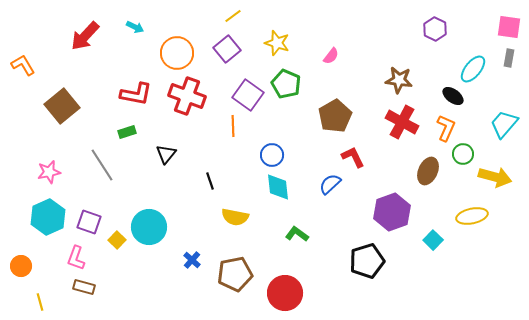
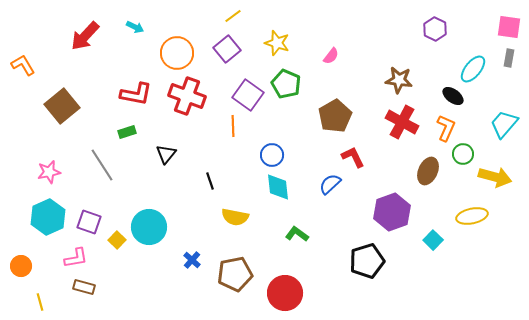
pink L-shape at (76, 258): rotated 120 degrees counterclockwise
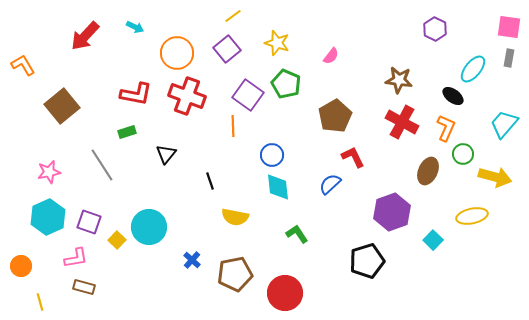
green L-shape at (297, 234): rotated 20 degrees clockwise
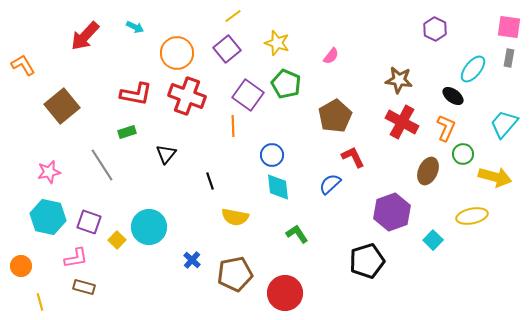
cyan hexagon at (48, 217): rotated 24 degrees counterclockwise
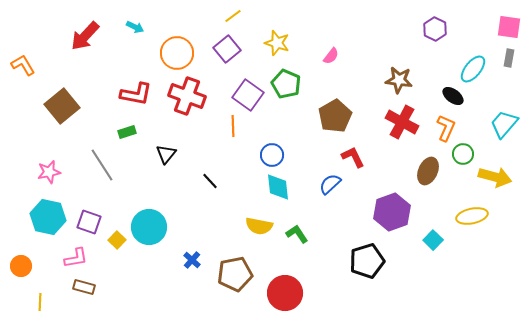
black line at (210, 181): rotated 24 degrees counterclockwise
yellow semicircle at (235, 217): moved 24 px right, 9 px down
yellow line at (40, 302): rotated 18 degrees clockwise
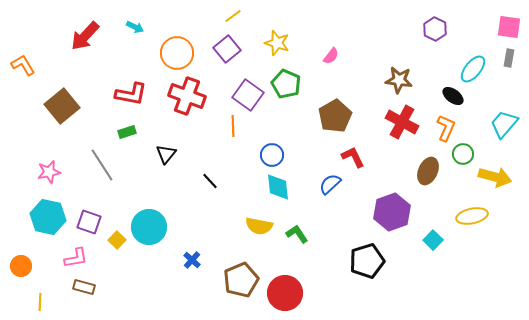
red L-shape at (136, 94): moved 5 px left
brown pentagon at (235, 274): moved 6 px right, 6 px down; rotated 12 degrees counterclockwise
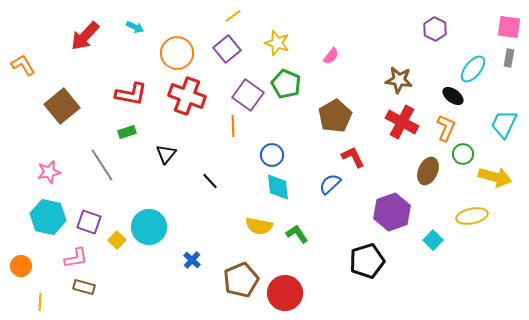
cyan trapezoid at (504, 124): rotated 16 degrees counterclockwise
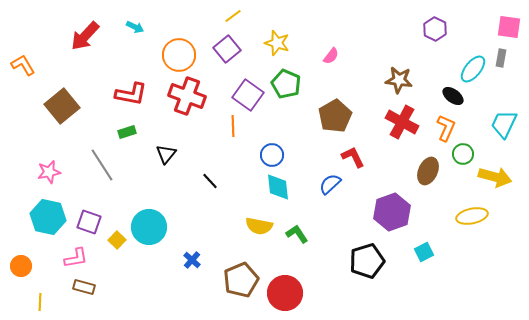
orange circle at (177, 53): moved 2 px right, 2 px down
gray rectangle at (509, 58): moved 8 px left
cyan square at (433, 240): moved 9 px left, 12 px down; rotated 18 degrees clockwise
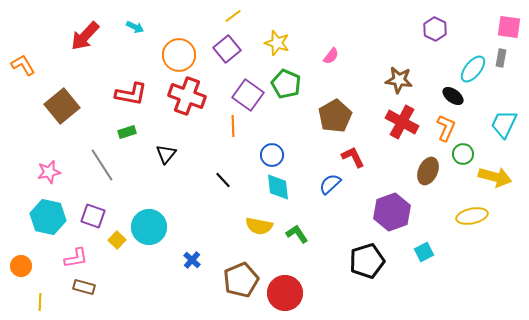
black line at (210, 181): moved 13 px right, 1 px up
purple square at (89, 222): moved 4 px right, 6 px up
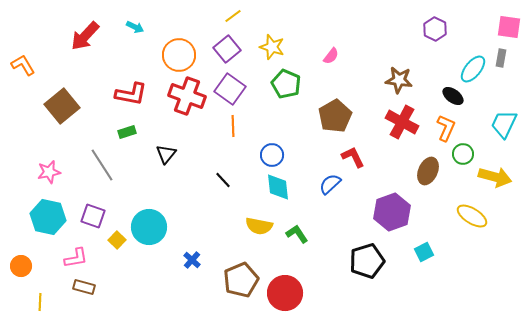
yellow star at (277, 43): moved 5 px left, 4 px down
purple square at (248, 95): moved 18 px left, 6 px up
yellow ellipse at (472, 216): rotated 44 degrees clockwise
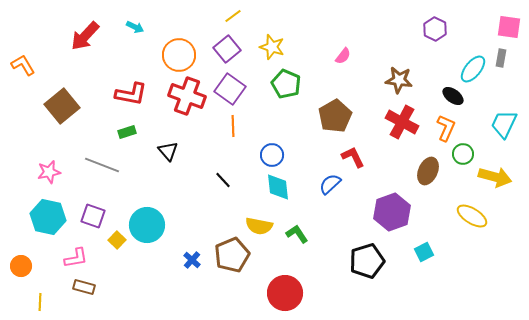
pink semicircle at (331, 56): moved 12 px right
black triangle at (166, 154): moved 2 px right, 3 px up; rotated 20 degrees counterclockwise
gray line at (102, 165): rotated 36 degrees counterclockwise
cyan circle at (149, 227): moved 2 px left, 2 px up
brown pentagon at (241, 280): moved 9 px left, 25 px up
